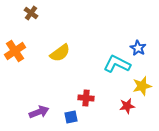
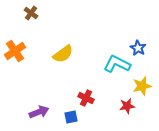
yellow semicircle: moved 3 px right, 1 px down
red cross: rotated 21 degrees clockwise
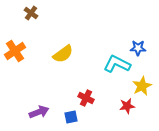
blue star: rotated 28 degrees counterclockwise
yellow star: rotated 12 degrees counterclockwise
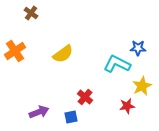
red cross: moved 1 px left, 1 px up; rotated 14 degrees clockwise
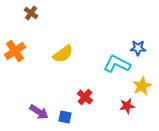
purple arrow: rotated 54 degrees clockwise
blue square: moved 6 px left; rotated 24 degrees clockwise
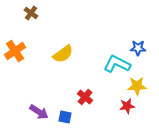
yellow star: moved 5 px left; rotated 24 degrees clockwise
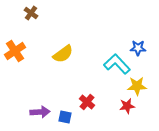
cyan L-shape: rotated 20 degrees clockwise
red cross: moved 2 px right, 5 px down
purple arrow: moved 1 px right; rotated 36 degrees counterclockwise
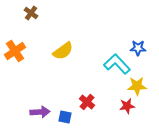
yellow semicircle: moved 3 px up
